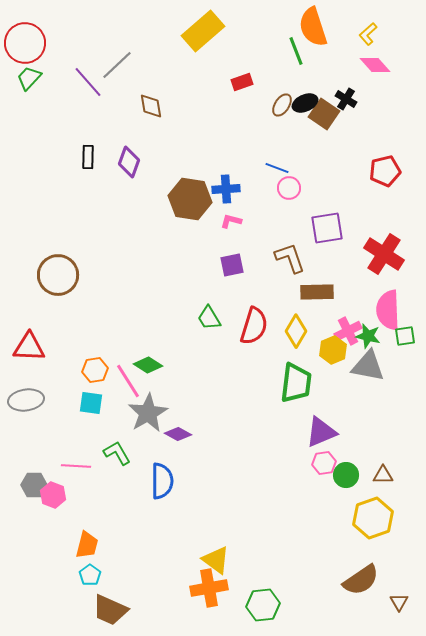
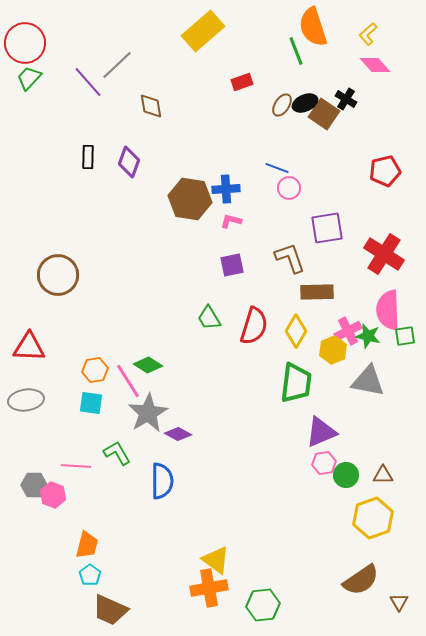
gray triangle at (368, 366): moved 15 px down
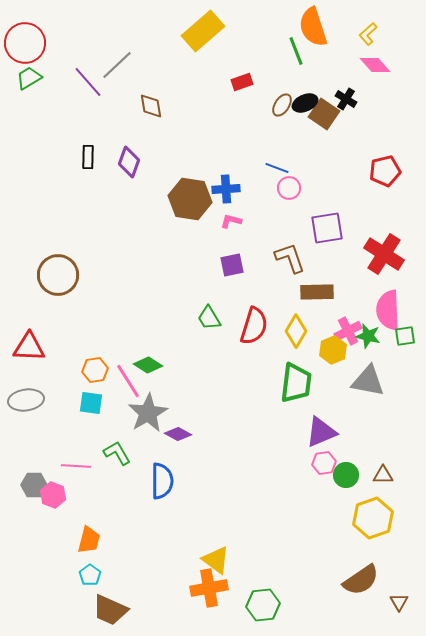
green trapezoid at (29, 78): rotated 16 degrees clockwise
orange trapezoid at (87, 545): moved 2 px right, 5 px up
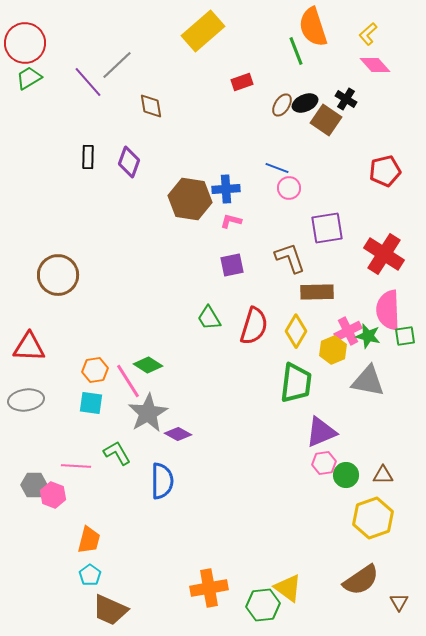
brown square at (324, 114): moved 2 px right, 6 px down
yellow triangle at (216, 560): moved 72 px right, 28 px down
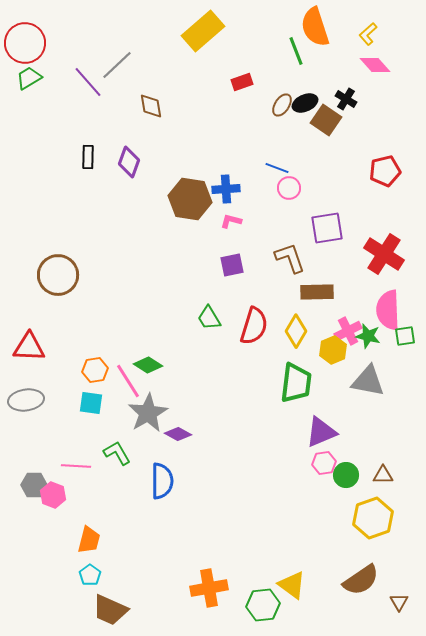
orange semicircle at (313, 27): moved 2 px right
yellow triangle at (288, 588): moved 4 px right, 3 px up
